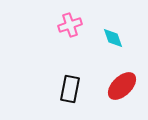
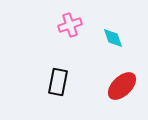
black rectangle: moved 12 px left, 7 px up
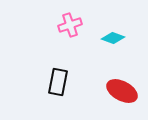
cyan diamond: rotated 50 degrees counterclockwise
red ellipse: moved 5 px down; rotated 72 degrees clockwise
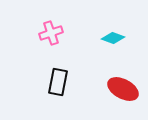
pink cross: moved 19 px left, 8 px down
red ellipse: moved 1 px right, 2 px up
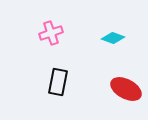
red ellipse: moved 3 px right
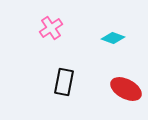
pink cross: moved 5 px up; rotated 15 degrees counterclockwise
black rectangle: moved 6 px right
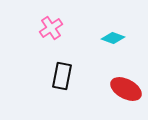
black rectangle: moved 2 px left, 6 px up
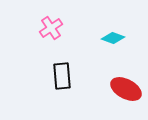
black rectangle: rotated 16 degrees counterclockwise
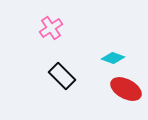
cyan diamond: moved 20 px down
black rectangle: rotated 40 degrees counterclockwise
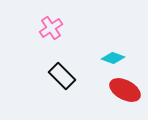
red ellipse: moved 1 px left, 1 px down
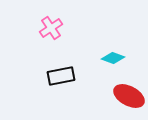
black rectangle: moved 1 px left; rotated 56 degrees counterclockwise
red ellipse: moved 4 px right, 6 px down
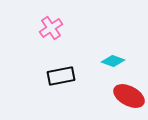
cyan diamond: moved 3 px down
